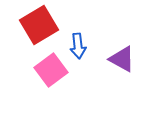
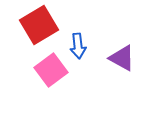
purple triangle: moved 1 px up
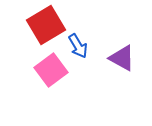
red square: moved 7 px right
blue arrow: rotated 25 degrees counterclockwise
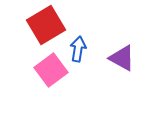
blue arrow: moved 3 px down; rotated 140 degrees counterclockwise
